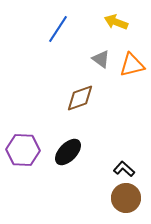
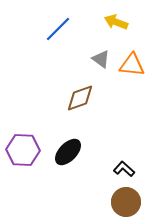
blue line: rotated 12 degrees clockwise
orange triangle: rotated 20 degrees clockwise
brown circle: moved 4 px down
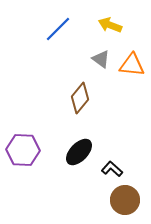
yellow arrow: moved 6 px left, 3 px down
brown diamond: rotated 32 degrees counterclockwise
black ellipse: moved 11 px right
black L-shape: moved 12 px left
brown circle: moved 1 px left, 2 px up
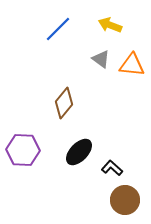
brown diamond: moved 16 px left, 5 px down
black L-shape: moved 1 px up
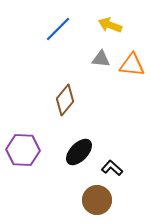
gray triangle: rotated 30 degrees counterclockwise
brown diamond: moved 1 px right, 3 px up
brown circle: moved 28 px left
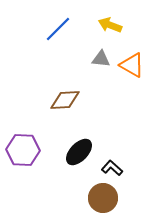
orange triangle: rotated 24 degrees clockwise
brown diamond: rotated 48 degrees clockwise
brown circle: moved 6 px right, 2 px up
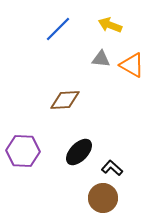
purple hexagon: moved 1 px down
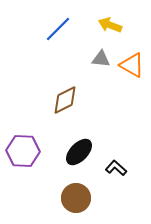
brown diamond: rotated 24 degrees counterclockwise
black L-shape: moved 4 px right
brown circle: moved 27 px left
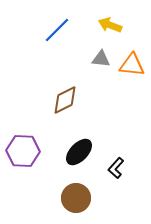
blue line: moved 1 px left, 1 px down
orange triangle: rotated 24 degrees counterclockwise
black L-shape: rotated 90 degrees counterclockwise
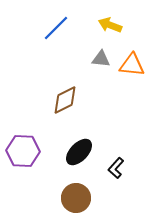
blue line: moved 1 px left, 2 px up
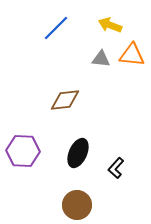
orange triangle: moved 10 px up
brown diamond: rotated 20 degrees clockwise
black ellipse: moved 1 px left, 1 px down; rotated 20 degrees counterclockwise
brown circle: moved 1 px right, 7 px down
